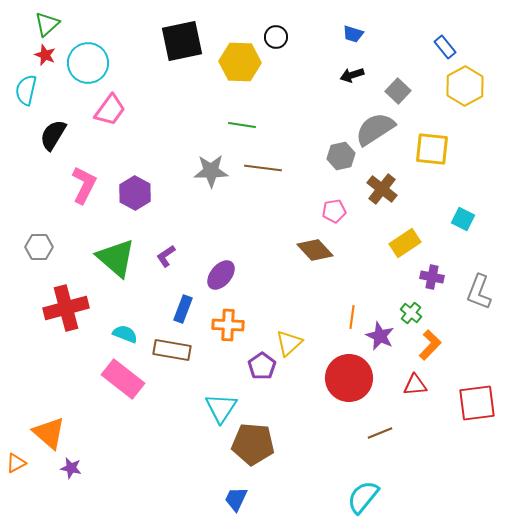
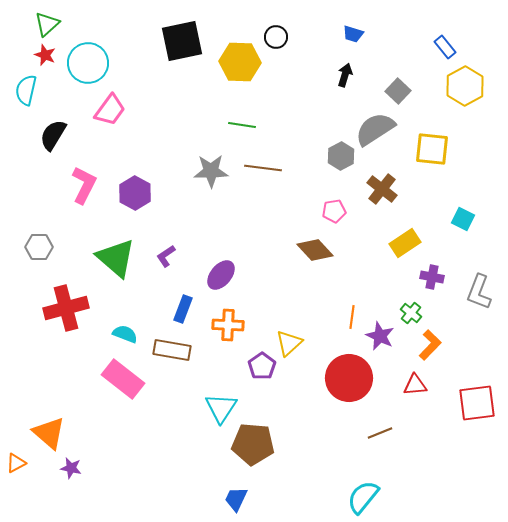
black arrow at (352, 75): moved 7 px left; rotated 125 degrees clockwise
gray hexagon at (341, 156): rotated 16 degrees counterclockwise
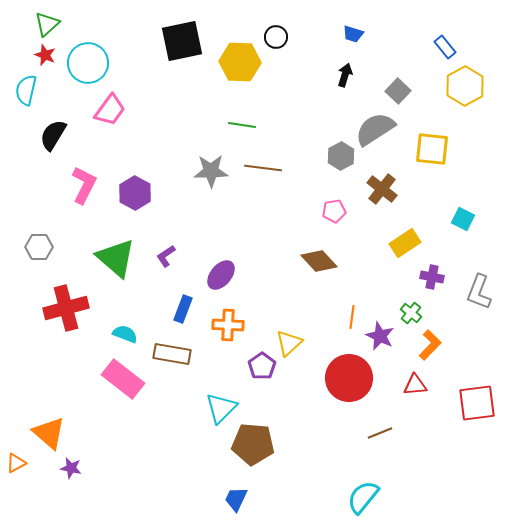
brown diamond at (315, 250): moved 4 px right, 11 px down
brown rectangle at (172, 350): moved 4 px down
cyan triangle at (221, 408): rotated 12 degrees clockwise
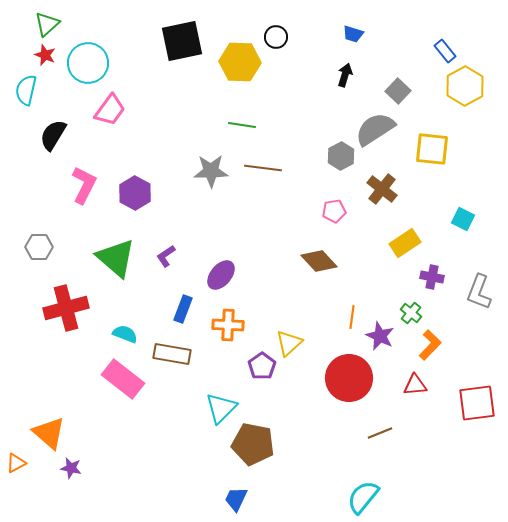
blue rectangle at (445, 47): moved 4 px down
brown pentagon at (253, 444): rotated 6 degrees clockwise
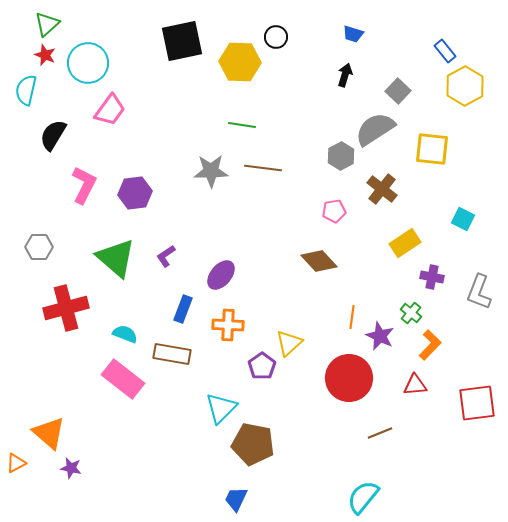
purple hexagon at (135, 193): rotated 24 degrees clockwise
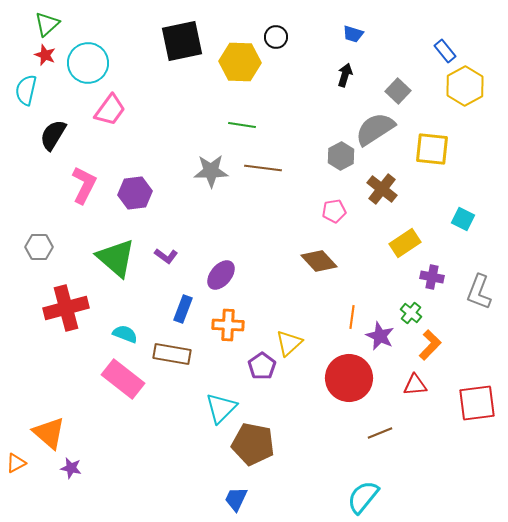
purple L-shape at (166, 256): rotated 110 degrees counterclockwise
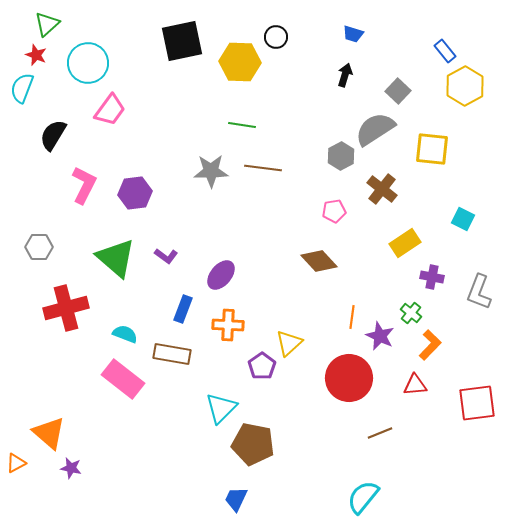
red star at (45, 55): moved 9 px left
cyan semicircle at (26, 90): moved 4 px left, 2 px up; rotated 8 degrees clockwise
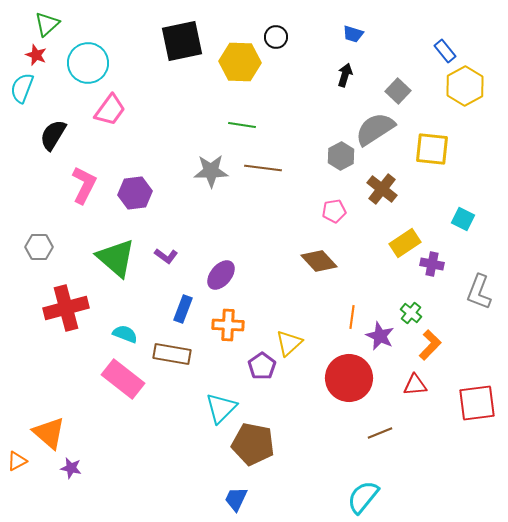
purple cross at (432, 277): moved 13 px up
orange triangle at (16, 463): moved 1 px right, 2 px up
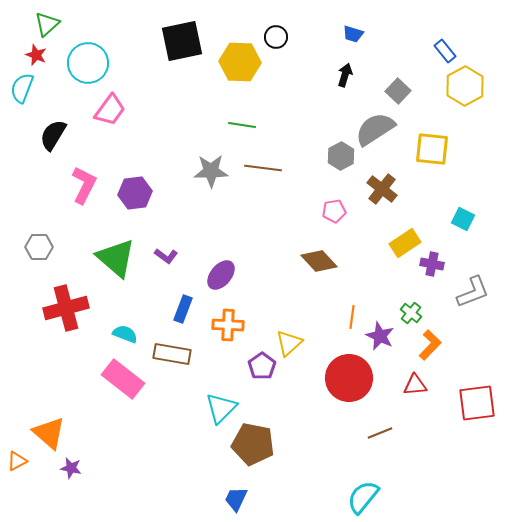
gray L-shape at (479, 292): moved 6 px left; rotated 132 degrees counterclockwise
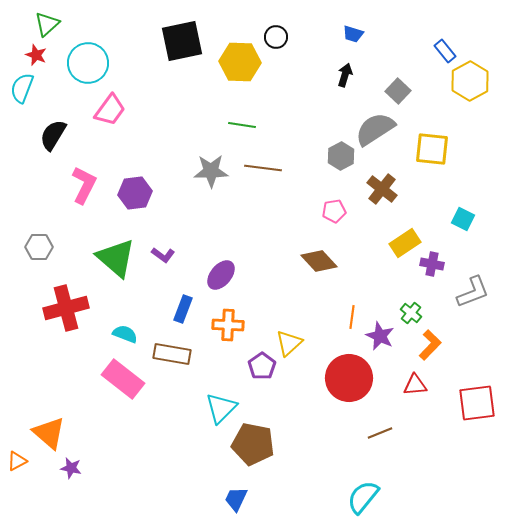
yellow hexagon at (465, 86): moved 5 px right, 5 px up
purple L-shape at (166, 256): moved 3 px left, 1 px up
